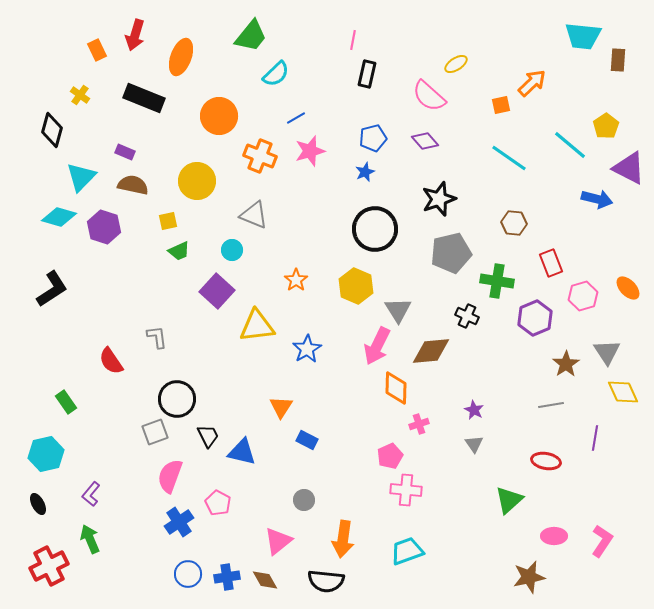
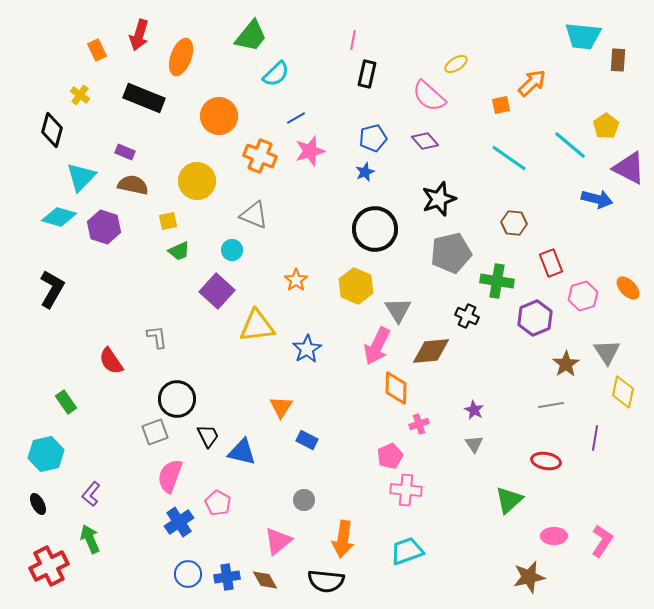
red arrow at (135, 35): moved 4 px right
black L-shape at (52, 289): rotated 27 degrees counterclockwise
yellow diamond at (623, 392): rotated 36 degrees clockwise
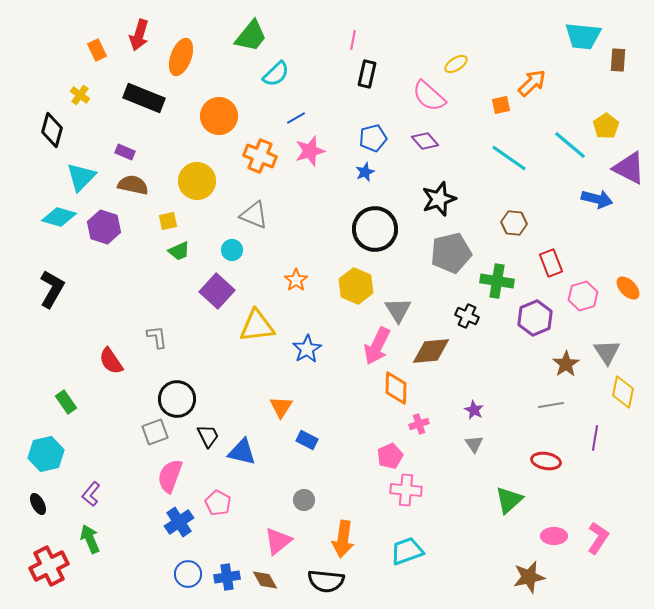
pink L-shape at (602, 541): moved 4 px left, 3 px up
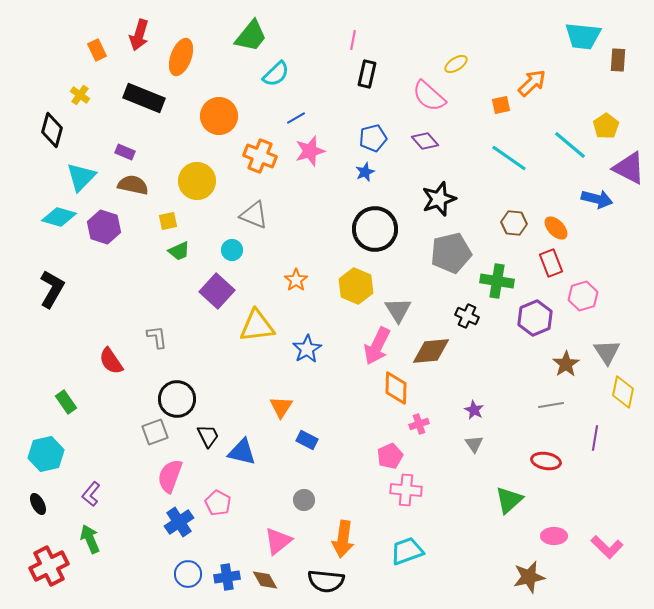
orange ellipse at (628, 288): moved 72 px left, 60 px up
pink L-shape at (598, 538): moved 9 px right, 9 px down; rotated 100 degrees clockwise
